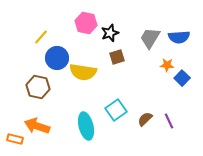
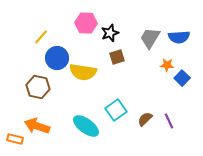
pink hexagon: rotated 10 degrees counterclockwise
cyan ellipse: rotated 40 degrees counterclockwise
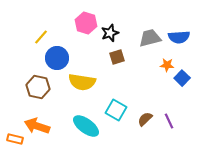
pink hexagon: rotated 15 degrees clockwise
gray trapezoid: rotated 45 degrees clockwise
yellow semicircle: moved 1 px left, 10 px down
cyan square: rotated 25 degrees counterclockwise
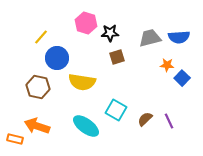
black star: rotated 18 degrees clockwise
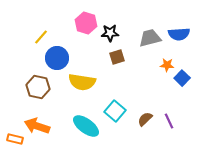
blue semicircle: moved 3 px up
cyan square: moved 1 px left, 1 px down; rotated 10 degrees clockwise
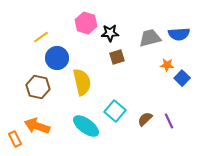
yellow line: rotated 14 degrees clockwise
yellow semicircle: rotated 112 degrees counterclockwise
orange rectangle: rotated 49 degrees clockwise
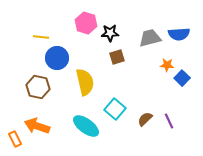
yellow line: rotated 42 degrees clockwise
yellow semicircle: moved 3 px right
cyan square: moved 2 px up
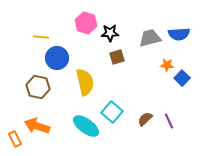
cyan square: moved 3 px left, 3 px down
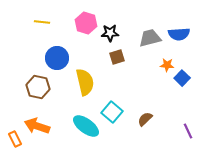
yellow line: moved 1 px right, 15 px up
purple line: moved 19 px right, 10 px down
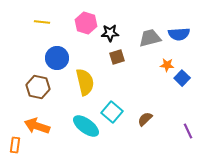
orange rectangle: moved 6 px down; rotated 35 degrees clockwise
